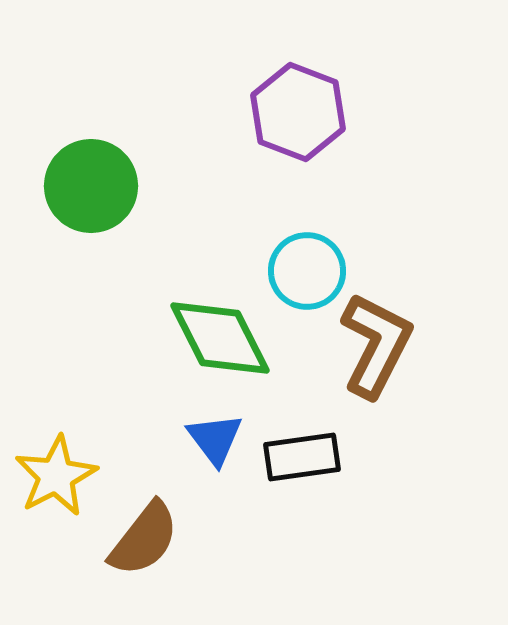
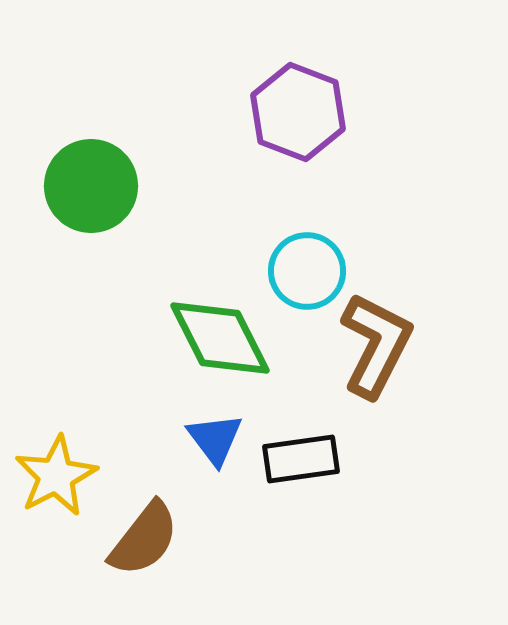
black rectangle: moved 1 px left, 2 px down
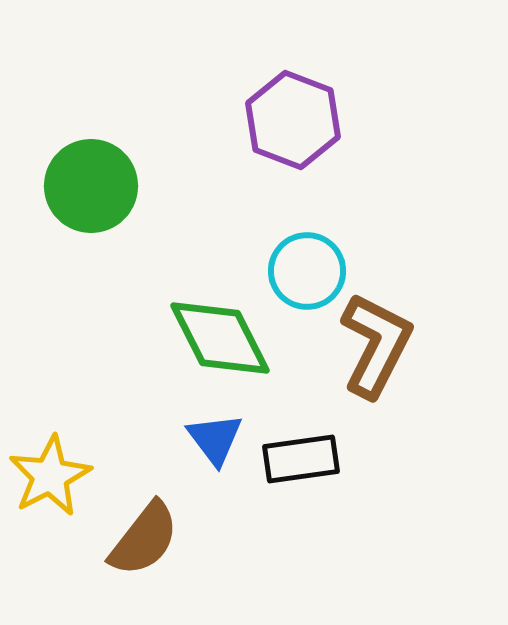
purple hexagon: moved 5 px left, 8 px down
yellow star: moved 6 px left
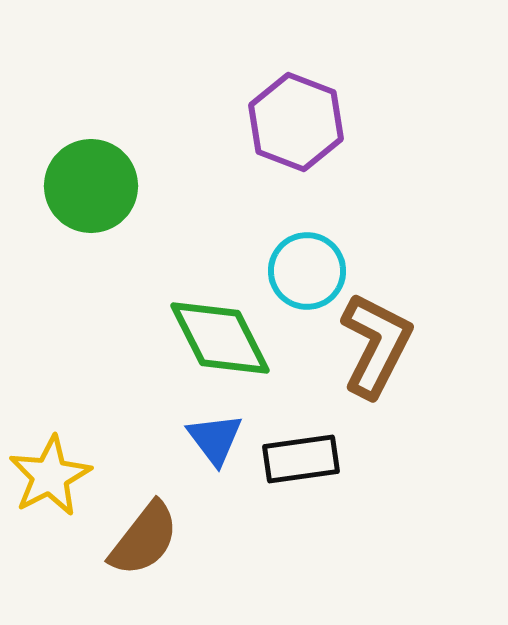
purple hexagon: moved 3 px right, 2 px down
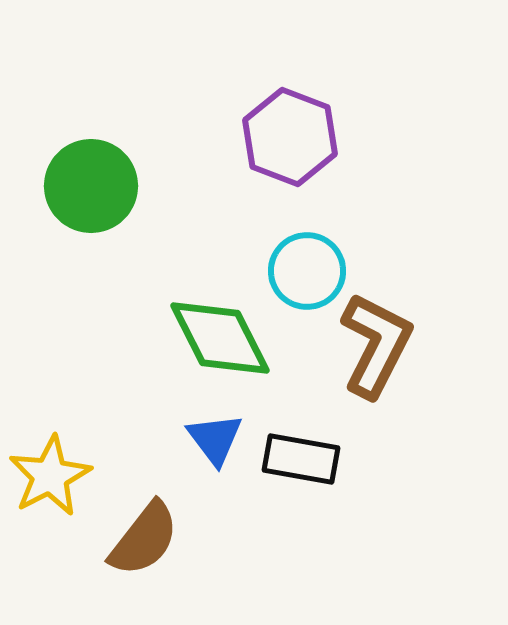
purple hexagon: moved 6 px left, 15 px down
black rectangle: rotated 18 degrees clockwise
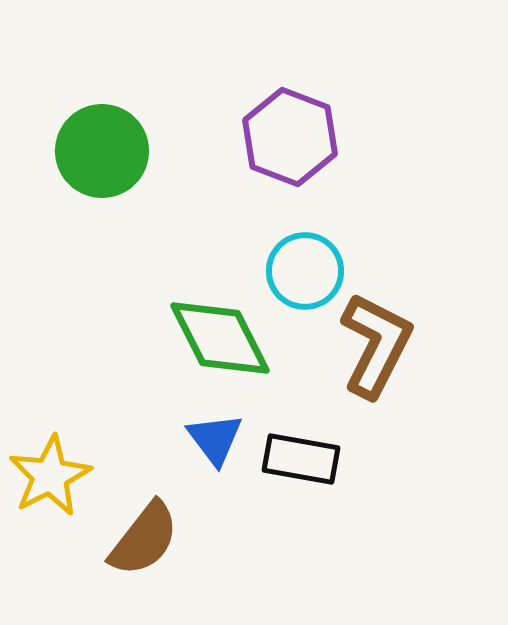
green circle: moved 11 px right, 35 px up
cyan circle: moved 2 px left
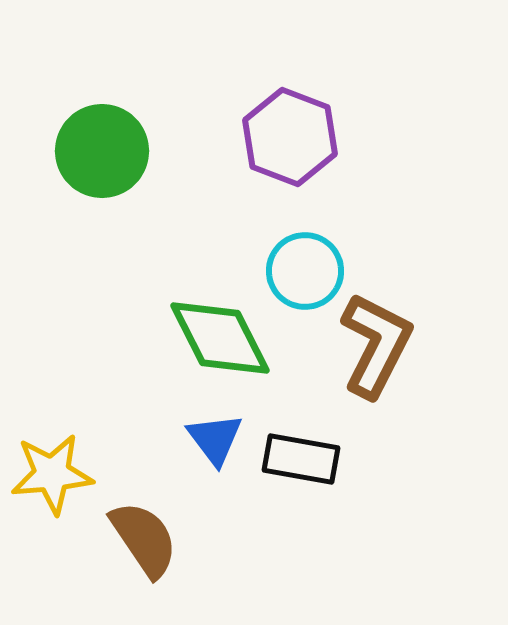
yellow star: moved 2 px right, 2 px up; rotated 22 degrees clockwise
brown semicircle: rotated 72 degrees counterclockwise
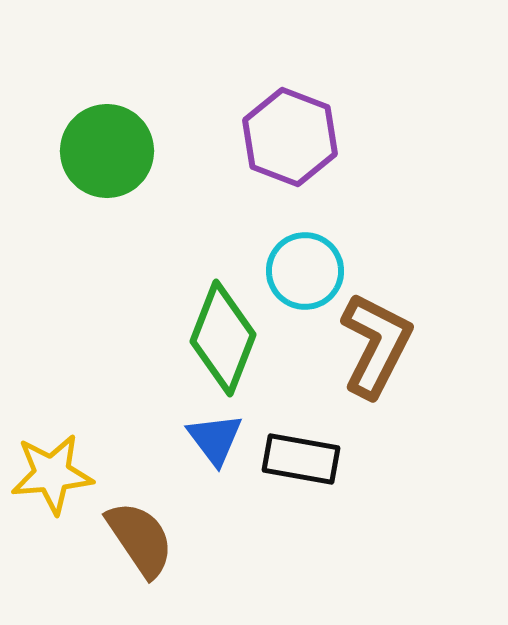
green circle: moved 5 px right
green diamond: moved 3 px right; rotated 48 degrees clockwise
brown semicircle: moved 4 px left
